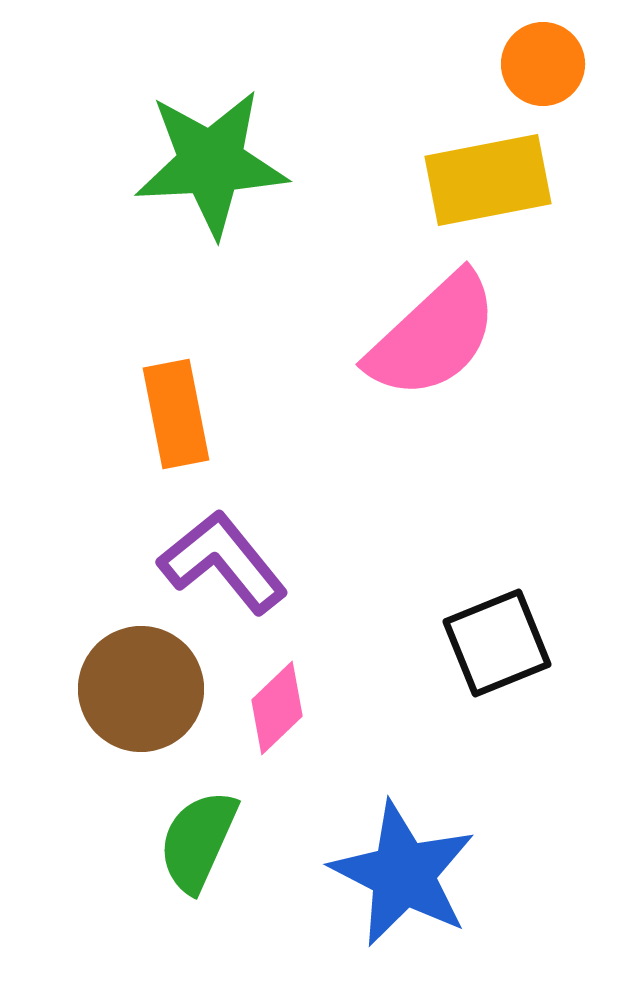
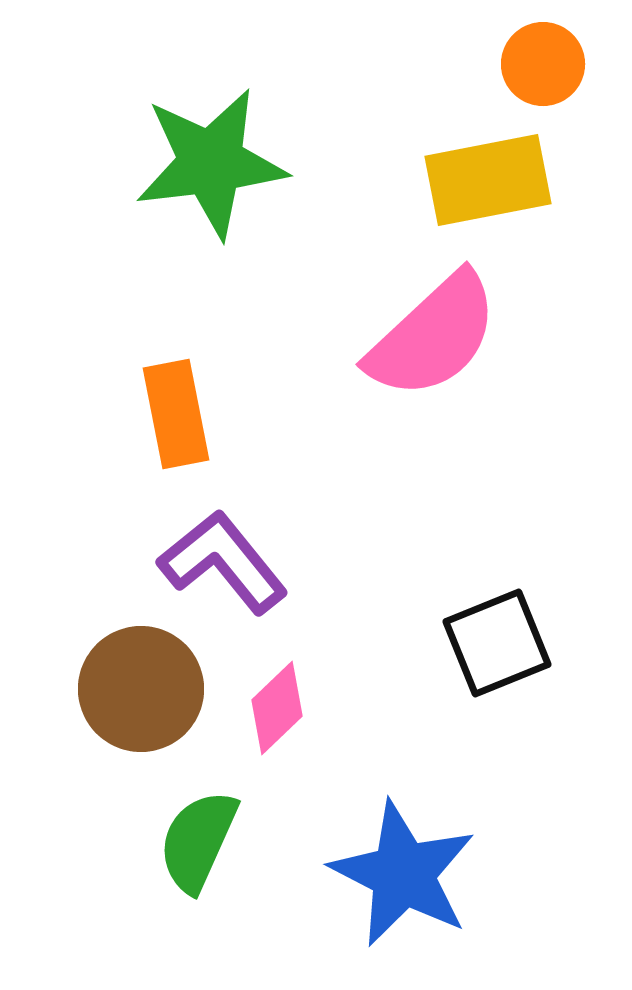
green star: rotated 4 degrees counterclockwise
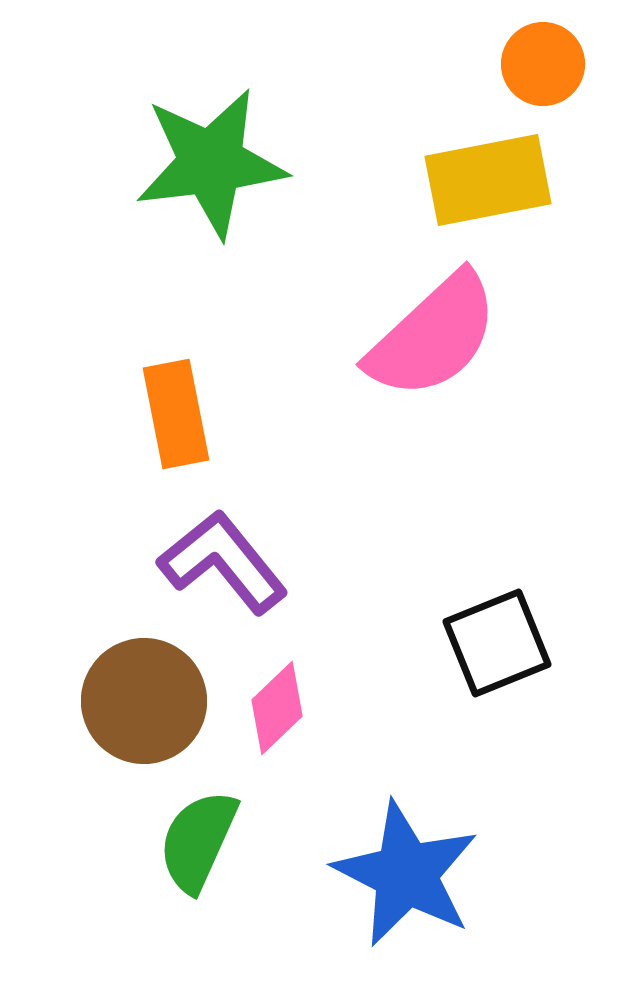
brown circle: moved 3 px right, 12 px down
blue star: moved 3 px right
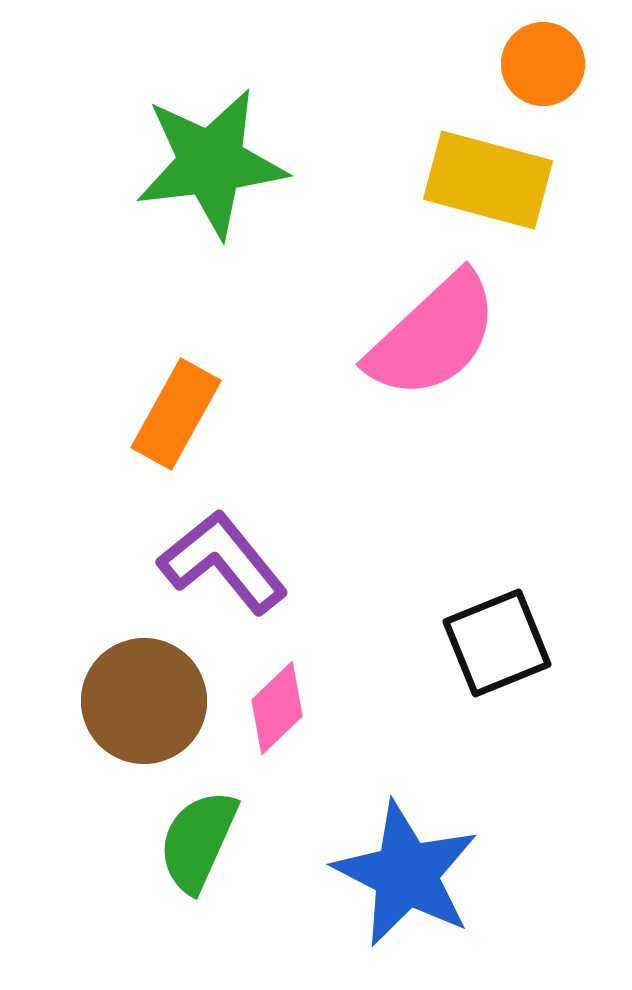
yellow rectangle: rotated 26 degrees clockwise
orange rectangle: rotated 40 degrees clockwise
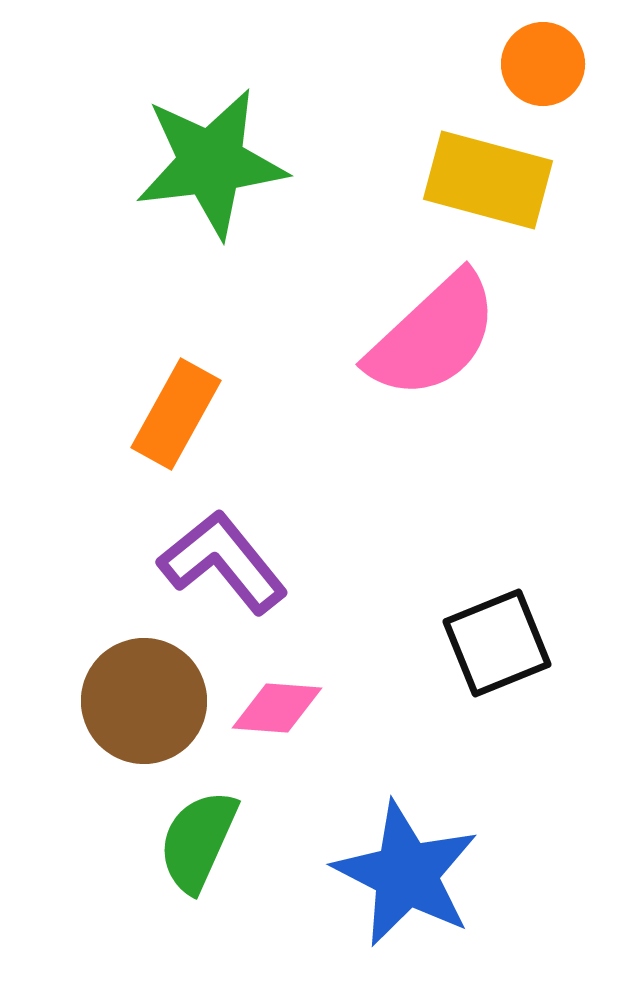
pink diamond: rotated 48 degrees clockwise
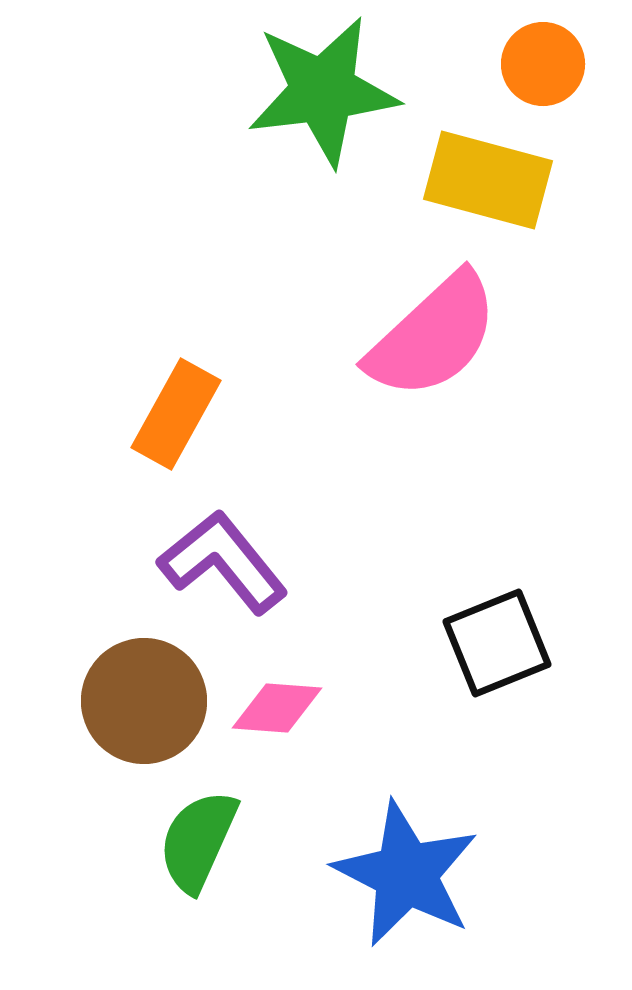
green star: moved 112 px right, 72 px up
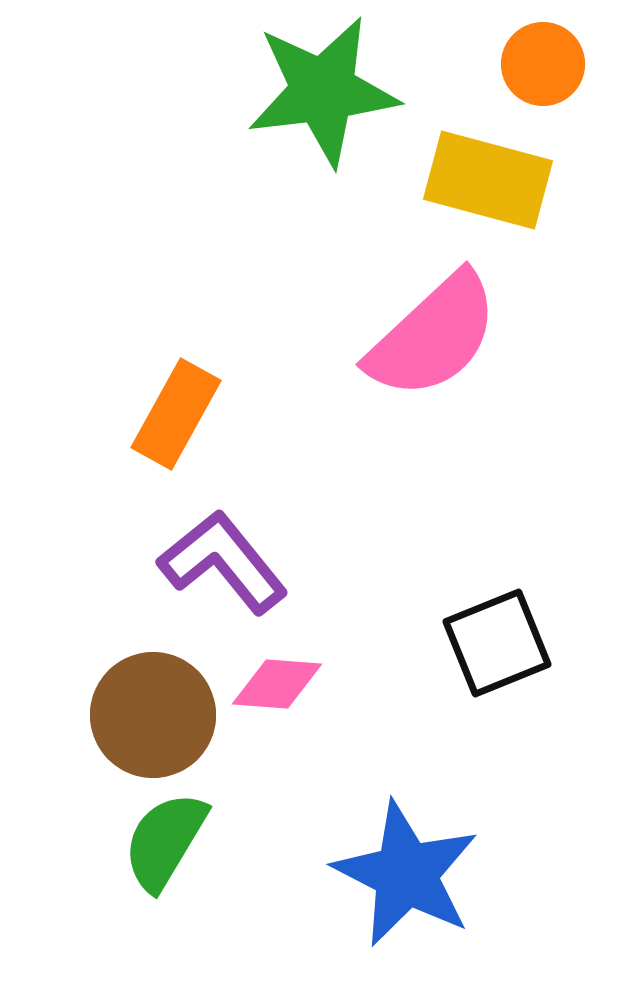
brown circle: moved 9 px right, 14 px down
pink diamond: moved 24 px up
green semicircle: moved 33 px left; rotated 7 degrees clockwise
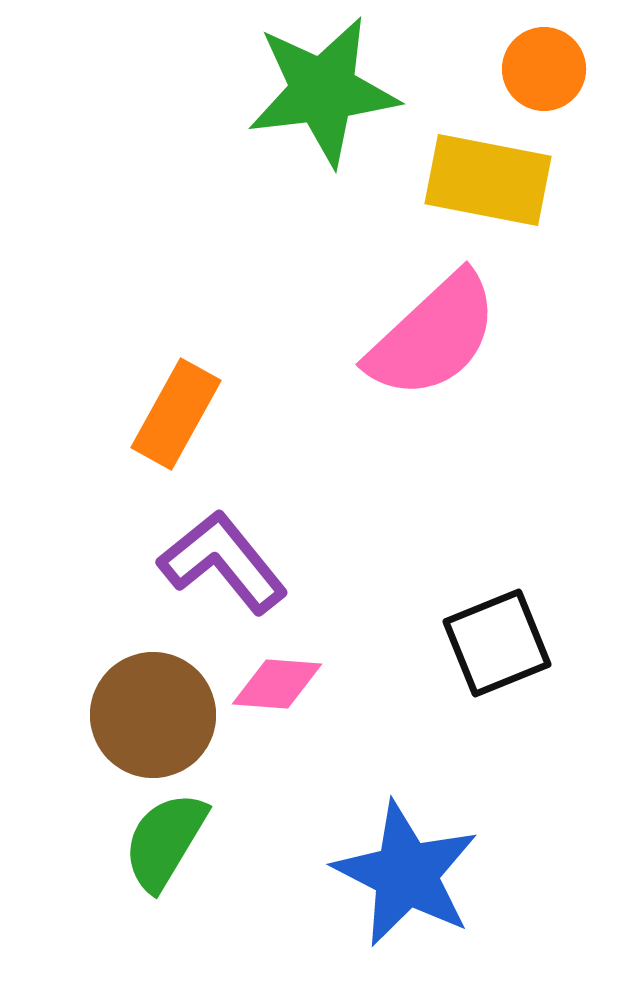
orange circle: moved 1 px right, 5 px down
yellow rectangle: rotated 4 degrees counterclockwise
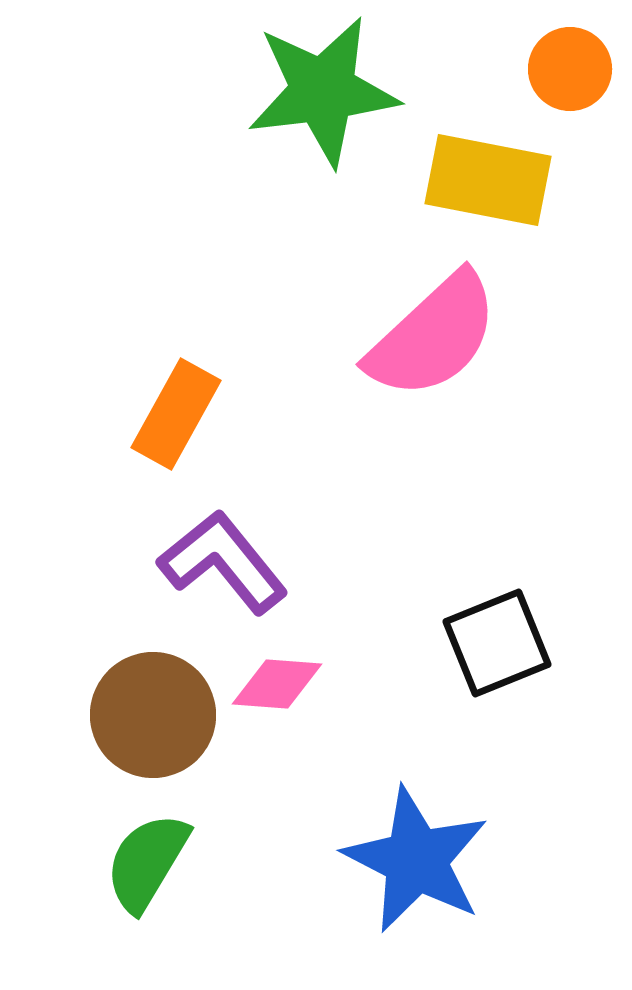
orange circle: moved 26 px right
green semicircle: moved 18 px left, 21 px down
blue star: moved 10 px right, 14 px up
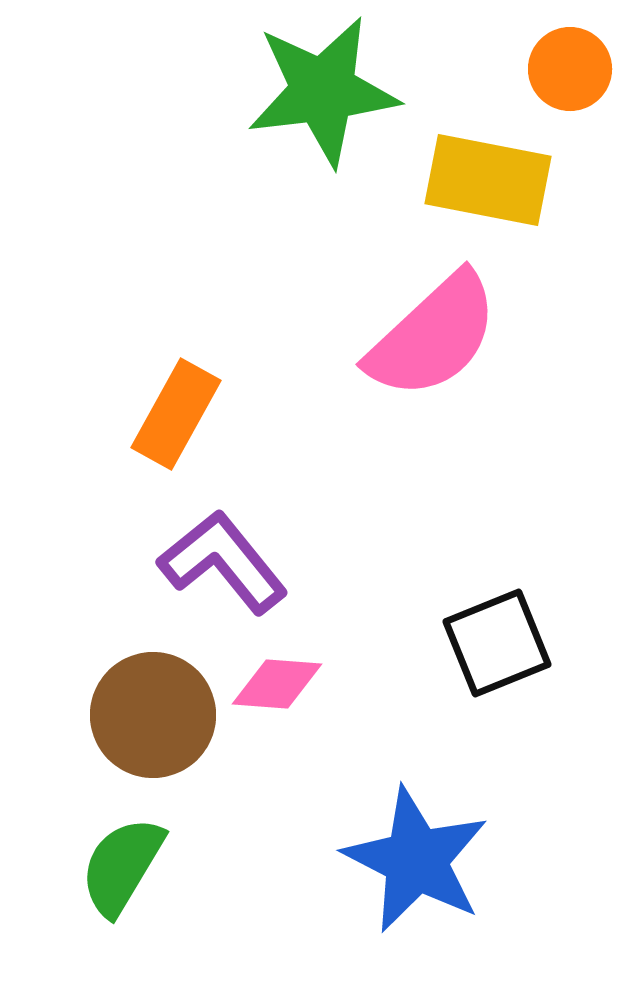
green semicircle: moved 25 px left, 4 px down
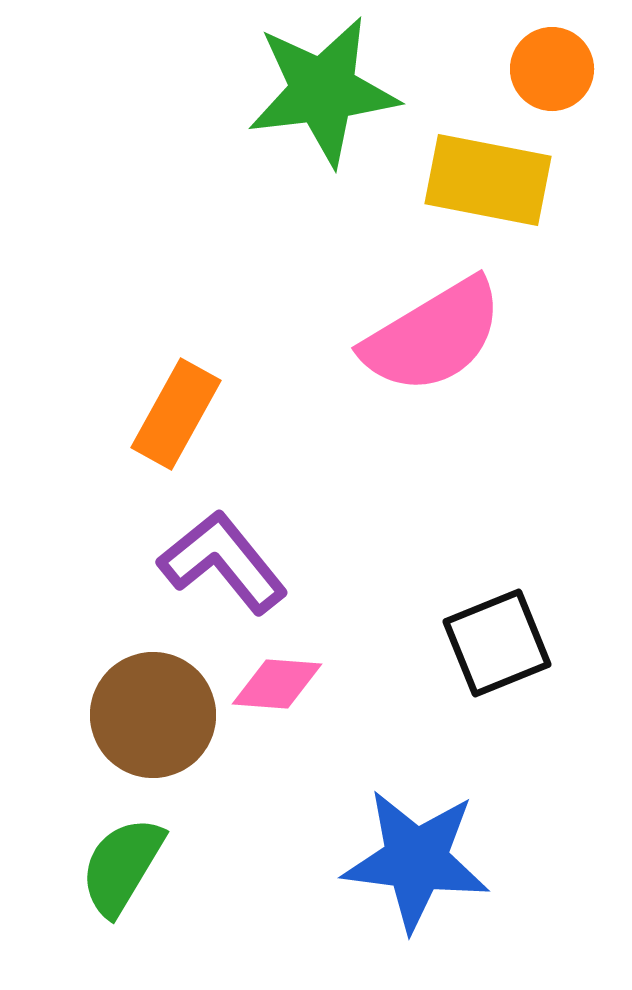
orange circle: moved 18 px left
pink semicircle: rotated 12 degrees clockwise
blue star: rotated 20 degrees counterclockwise
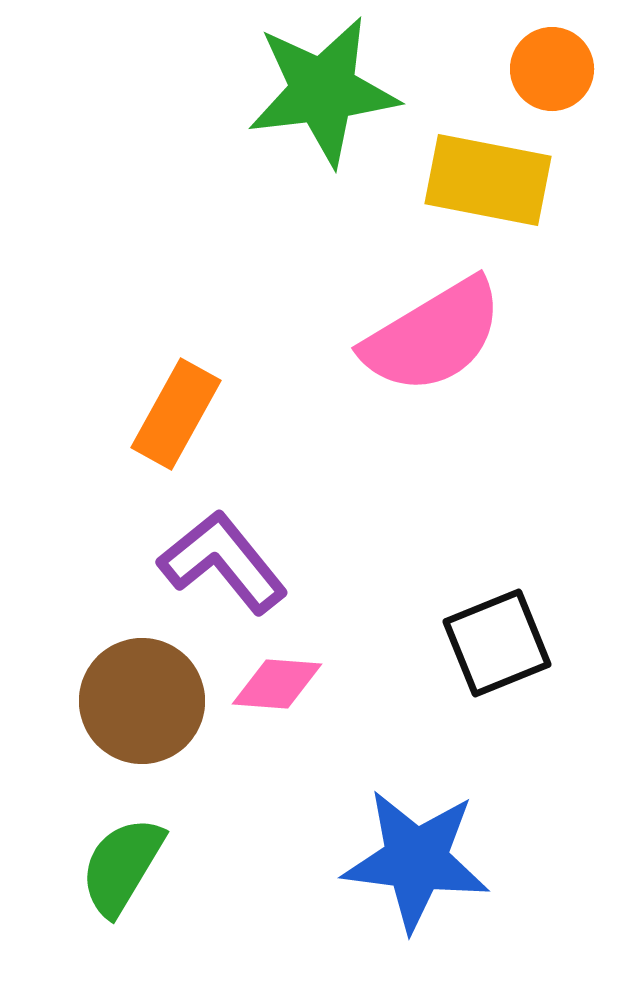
brown circle: moved 11 px left, 14 px up
